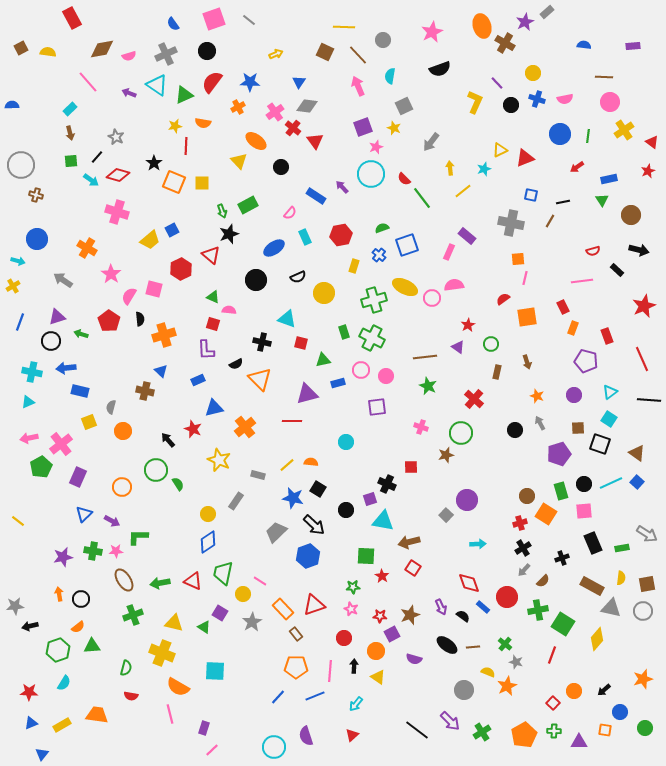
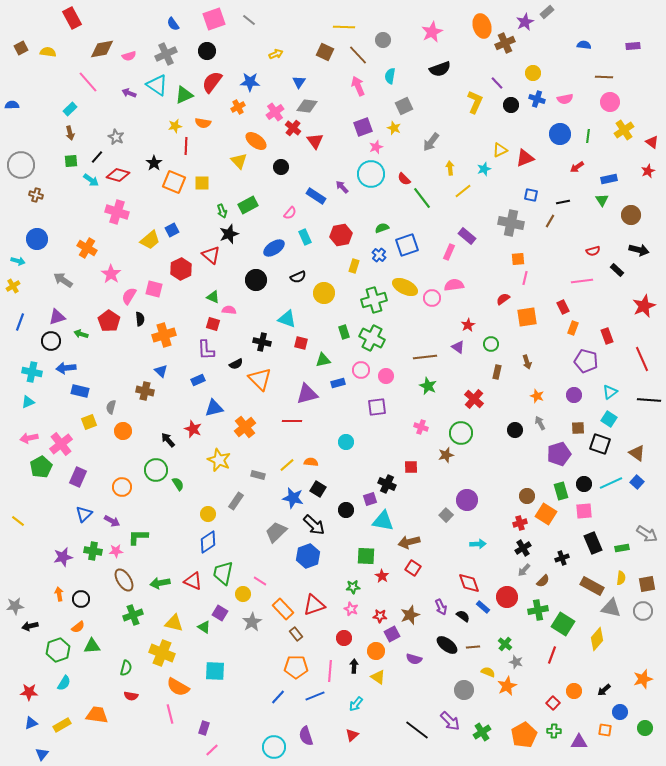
brown cross at (505, 43): rotated 36 degrees clockwise
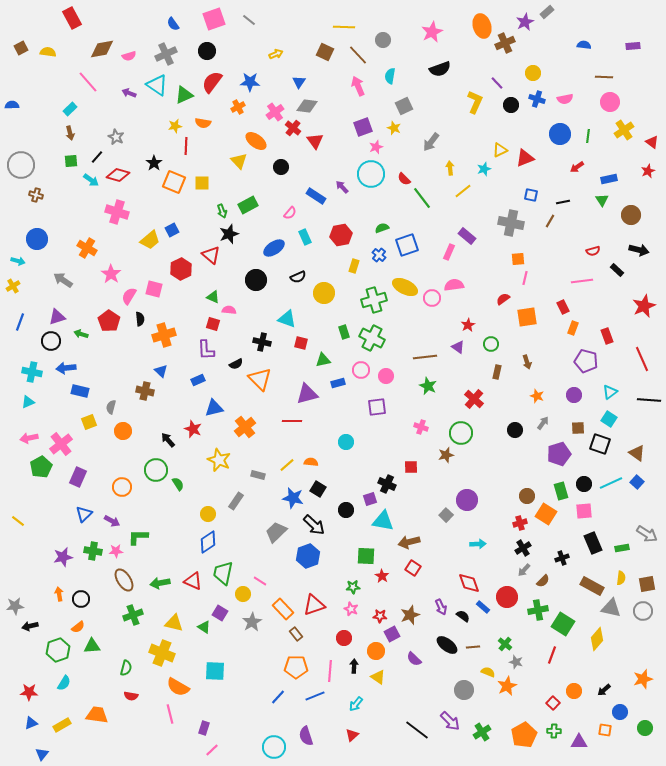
gray arrow at (540, 423): moved 3 px right; rotated 64 degrees clockwise
purple semicircle at (414, 659): rotated 28 degrees clockwise
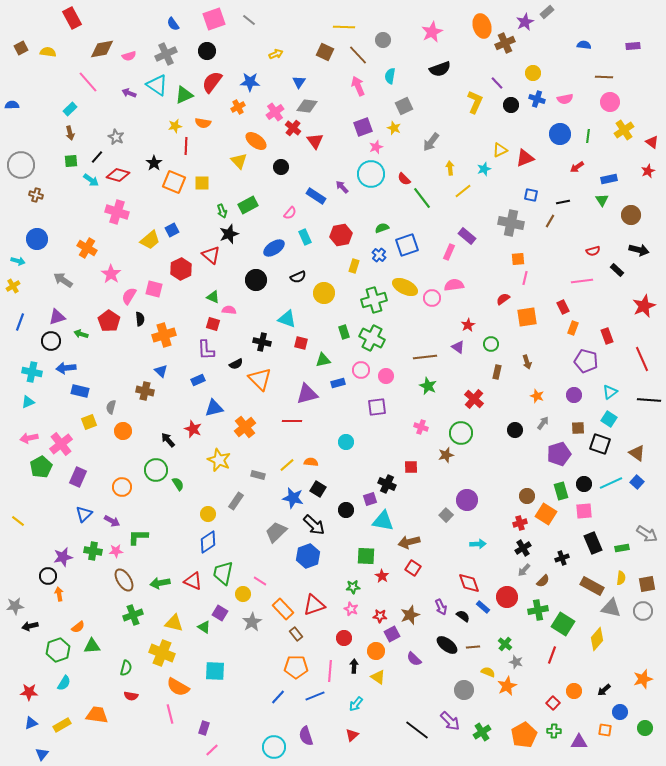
black circle at (81, 599): moved 33 px left, 23 px up
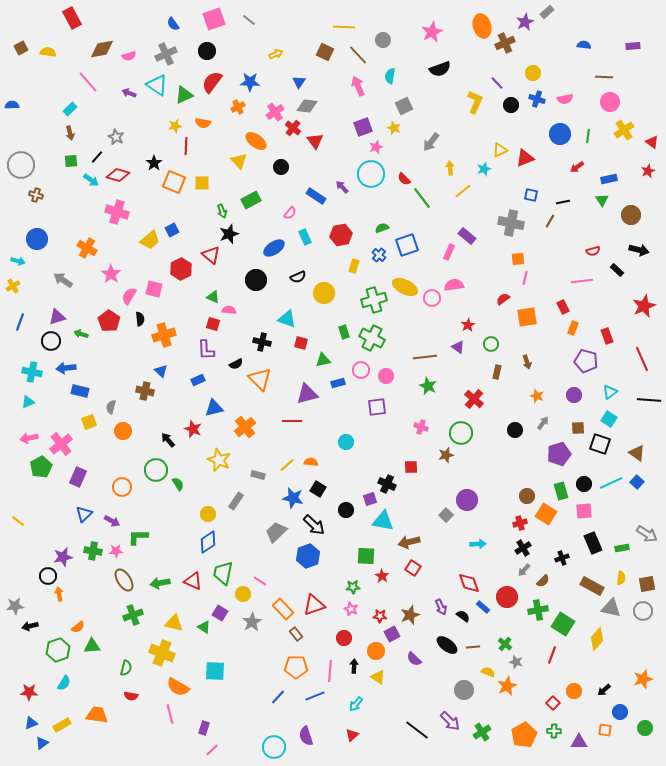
green rectangle at (248, 205): moved 3 px right, 5 px up
blue triangle at (42, 754): moved 11 px up; rotated 16 degrees clockwise
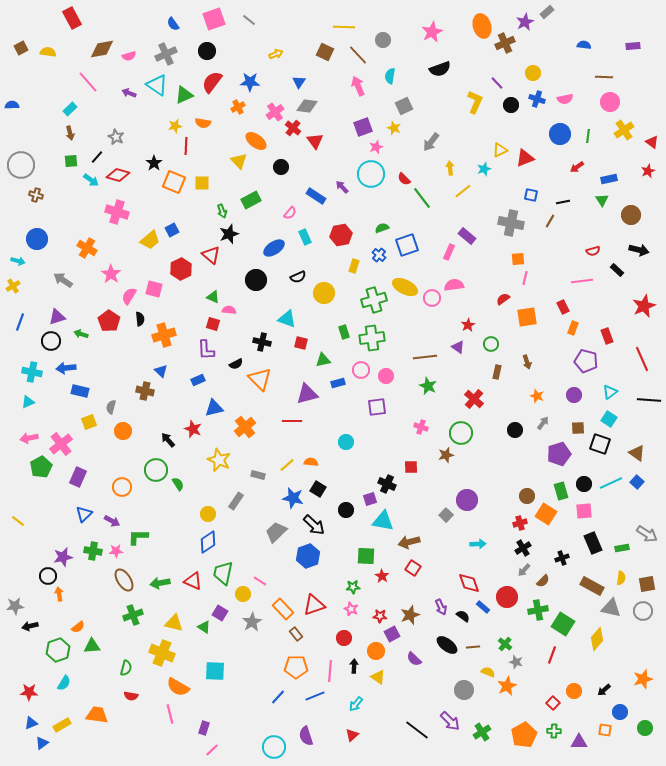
green cross at (372, 338): rotated 35 degrees counterclockwise
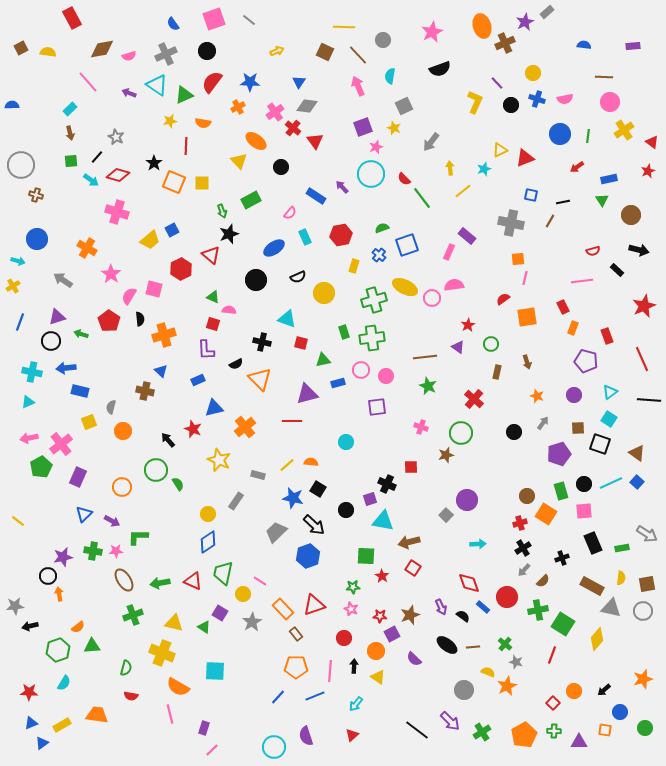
yellow arrow at (276, 54): moved 1 px right, 3 px up
yellow star at (175, 126): moved 5 px left, 5 px up
black circle at (515, 430): moved 1 px left, 2 px down
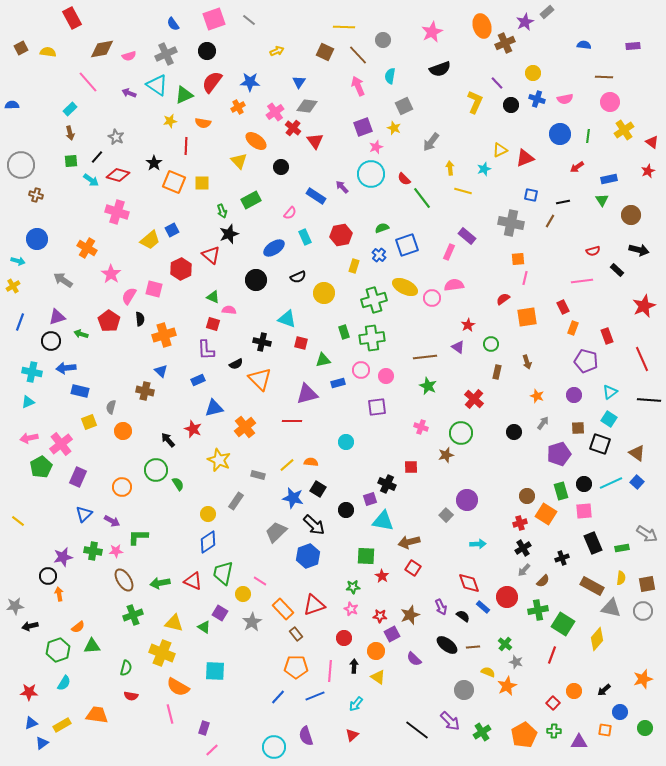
yellow line at (463, 191): rotated 54 degrees clockwise
